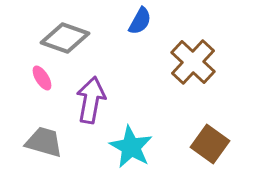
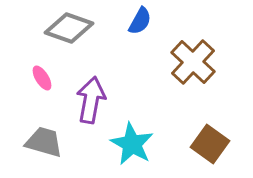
gray diamond: moved 4 px right, 10 px up
cyan star: moved 1 px right, 3 px up
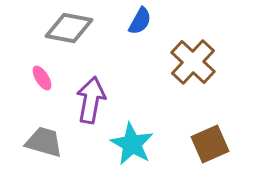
gray diamond: rotated 9 degrees counterclockwise
brown square: rotated 30 degrees clockwise
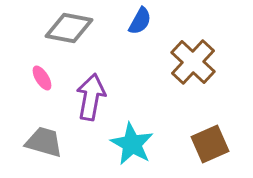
purple arrow: moved 3 px up
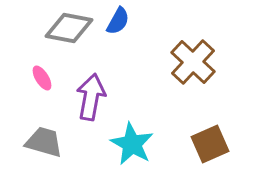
blue semicircle: moved 22 px left
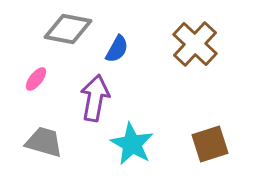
blue semicircle: moved 1 px left, 28 px down
gray diamond: moved 1 px left, 1 px down
brown cross: moved 2 px right, 18 px up
pink ellipse: moved 6 px left, 1 px down; rotated 70 degrees clockwise
purple arrow: moved 4 px right, 1 px down
brown square: rotated 6 degrees clockwise
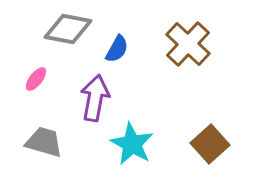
brown cross: moved 7 px left
brown square: rotated 24 degrees counterclockwise
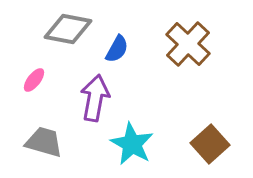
pink ellipse: moved 2 px left, 1 px down
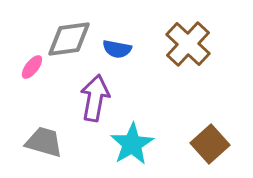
gray diamond: moved 1 px right, 10 px down; rotated 18 degrees counterclockwise
blue semicircle: rotated 72 degrees clockwise
pink ellipse: moved 2 px left, 13 px up
cyan star: rotated 12 degrees clockwise
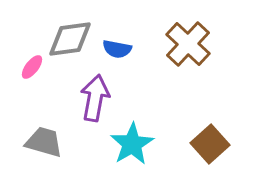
gray diamond: moved 1 px right
